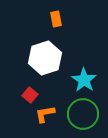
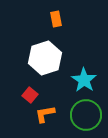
green circle: moved 3 px right, 1 px down
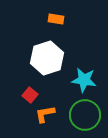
orange rectangle: rotated 70 degrees counterclockwise
white hexagon: moved 2 px right
cyan star: rotated 25 degrees counterclockwise
green circle: moved 1 px left
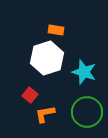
orange rectangle: moved 11 px down
cyan star: moved 8 px up; rotated 10 degrees clockwise
green circle: moved 2 px right, 3 px up
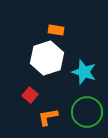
orange L-shape: moved 3 px right, 3 px down
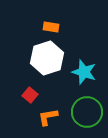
orange rectangle: moved 5 px left, 3 px up
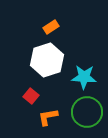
orange rectangle: rotated 42 degrees counterclockwise
white hexagon: moved 2 px down
cyan star: moved 5 px down; rotated 15 degrees counterclockwise
red square: moved 1 px right, 1 px down
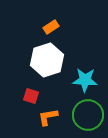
cyan star: moved 1 px right, 3 px down
red square: rotated 21 degrees counterclockwise
green circle: moved 1 px right, 3 px down
